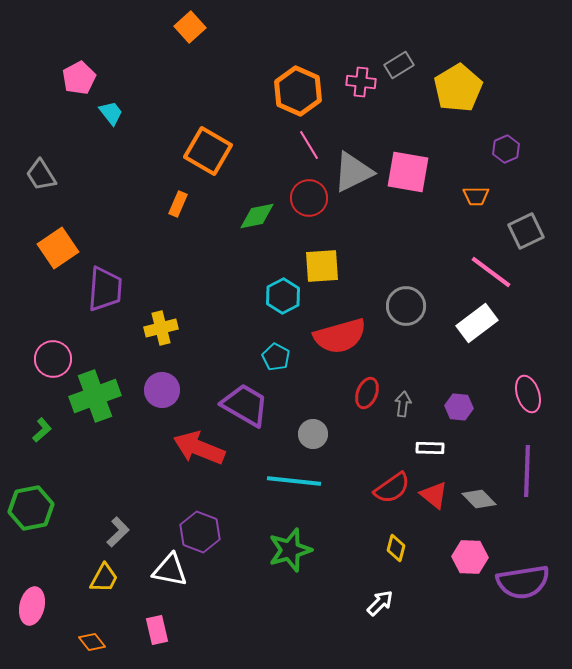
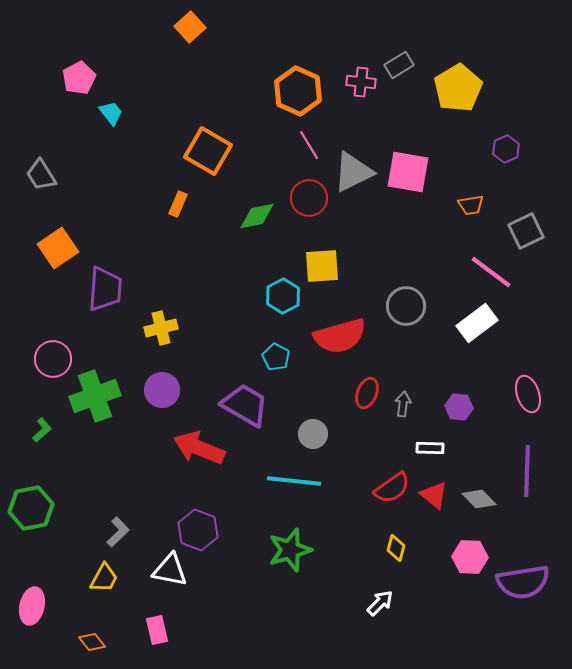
orange trapezoid at (476, 196): moved 5 px left, 9 px down; rotated 8 degrees counterclockwise
purple hexagon at (200, 532): moved 2 px left, 2 px up
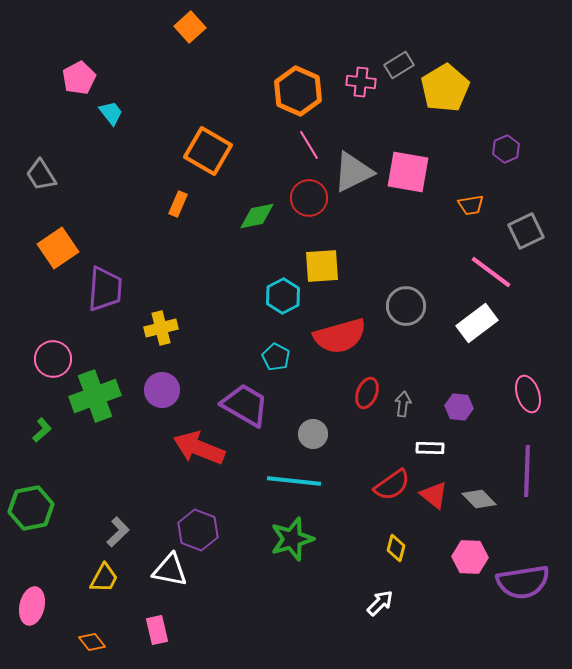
yellow pentagon at (458, 88): moved 13 px left
red semicircle at (392, 488): moved 3 px up
green star at (290, 550): moved 2 px right, 11 px up
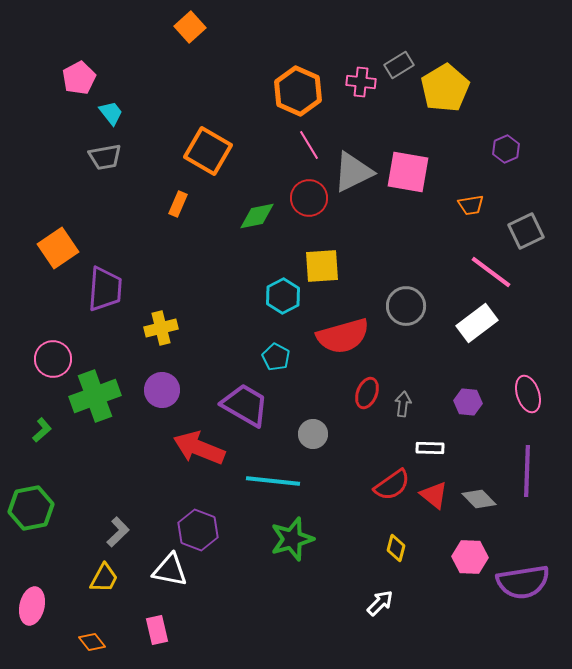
gray trapezoid at (41, 175): moved 64 px right, 18 px up; rotated 68 degrees counterclockwise
red semicircle at (340, 336): moved 3 px right
purple hexagon at (459, 407): moved 9 px right, 5 px up
cyan line at (294, 481): moved 21 px left
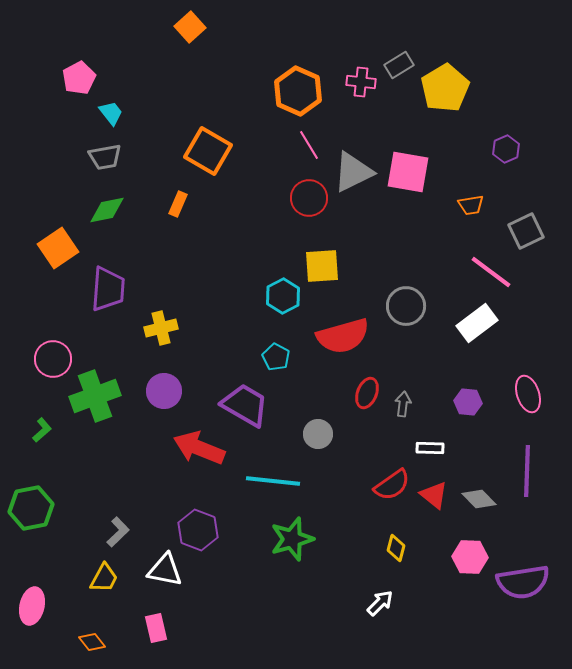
green diamond at (257, 216): moved 150 px left, 6 px up
purple trapezoid at (105, 289): moved 3 px right
purple circle at (162, 390): moved 2 px right, 1 px down
gray circle at (313, 434): moved 5 px right
white triangle at (170, 570): moved 5 px left
pink rectangle at (157, 630): moved 1 px left, 2 px up
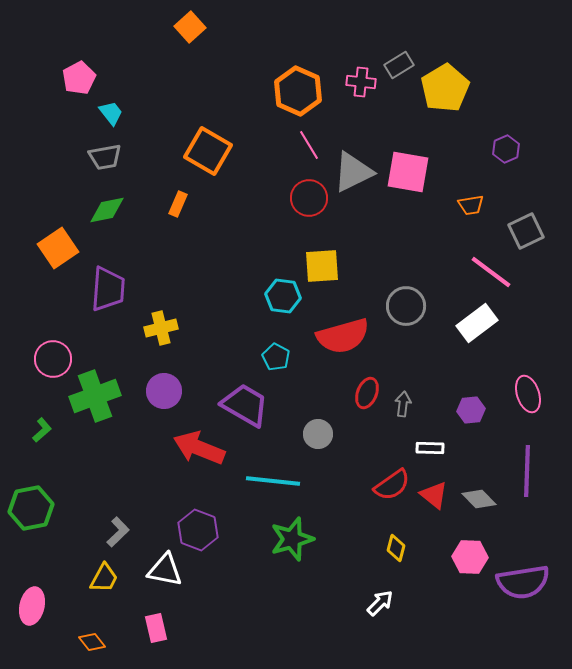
cyan hexagon at (283, 296): rotated 24 degrees counterclockwise
purple hexagon at (468, 402): moved 3 px right, 8 px down; rotated 12 degrees counterclockwise
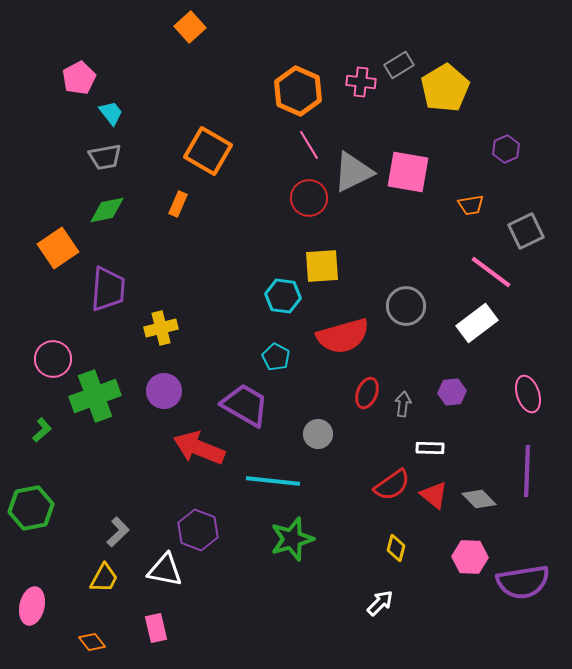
purple hexagon at (471, 410): moved 19 px left, 18 px up
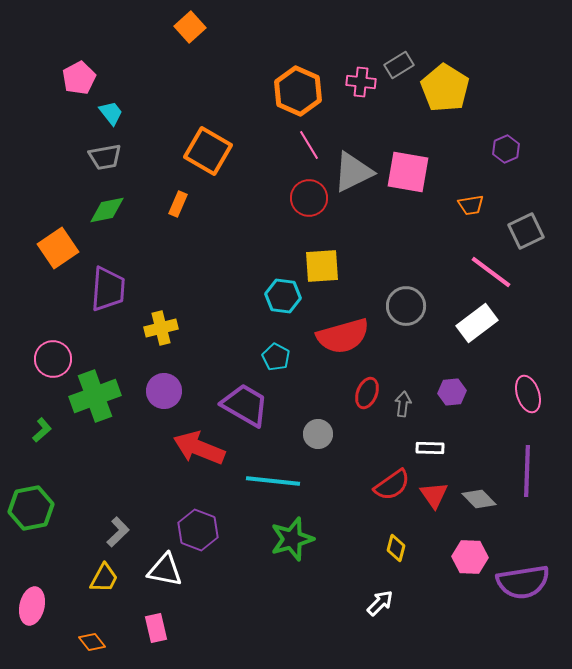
yellow pentagon at (445, 88): rotated 9 degrees counterclockwise
red triangle at (434, 495): rotated 16 degrees clockwise
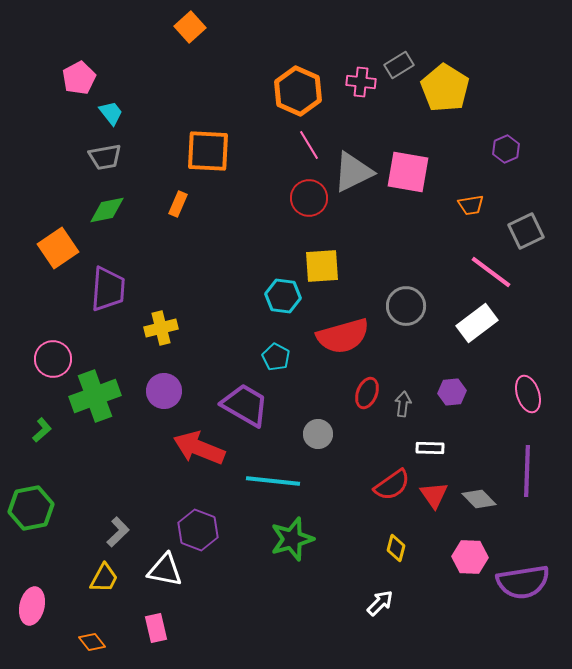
orange square at (208, 151): rotated 27 degrees counterclockwise
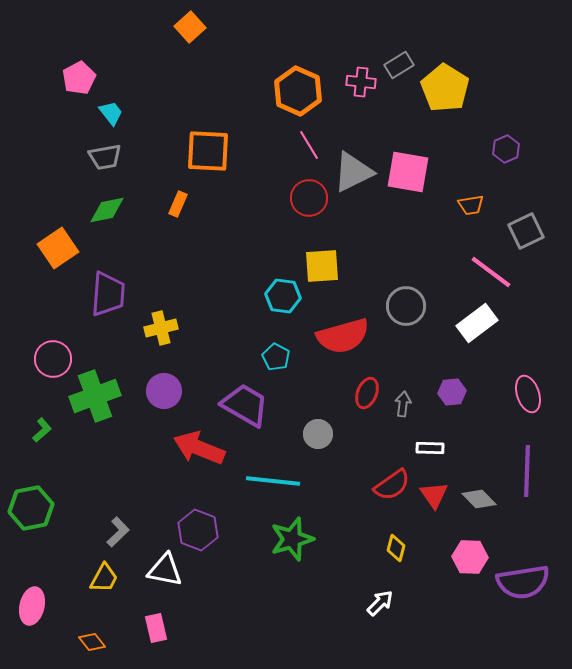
purple trapezoid at (108, 289): moved 5 px down
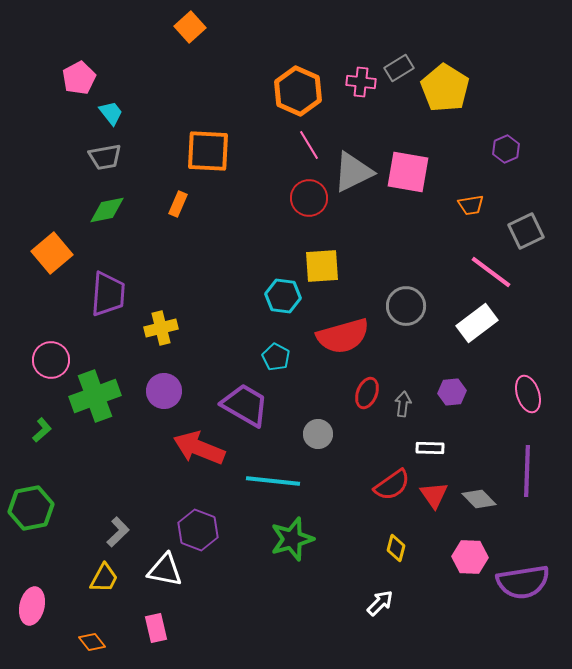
gray rectangle at (399, 65): moved 3 px down
orange square at (58, 248): moved 6 px left, 5 px down; rotated 6 degrees counterclockwise
pink circle at (53, 359): moved 2 px left, 1 px down
